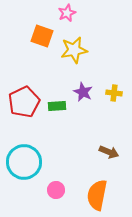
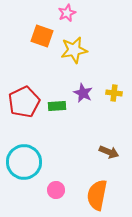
purple star: moved 1 px down
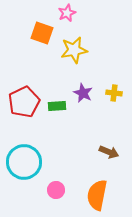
orange square: moved 3 px up
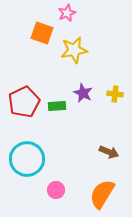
yellow cross: moved 1 px right, 1 px down
cyan circle: moved 3 px right, 3 px up
orange semicircle: moved 5 px right, 1 px up; rotated 20 degrees clockwise
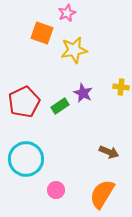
yellow cross: moved 6 px right, 7 px up
green rectangle: moved 3 px right; rotated 30 degrees counterclockwise
cyan circle: moved 1 px left
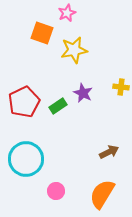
green rectangle: moved 2 px left
brown arrow: rotated 48 degrees counterclockwise
pink circle: moved 1 px down
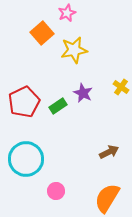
orange square: rotated 30 degrees clockwise
yellow cross: rotated 28 degrees clockwise
orange semicircle: moved 5 px right, 4 px down
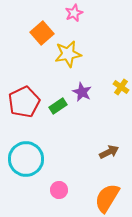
pink star: moved 7 px right
yellow star: moved 6 px left, 4 px down
purple star: moved 1 px left, 1 px up
pink circle: moved 3 px right, 1 px up
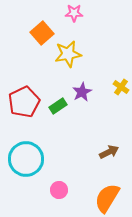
pink star: rotated 24 degrees clockwise
purple star: rotated 18 degrees clockwise
